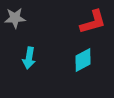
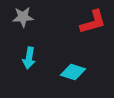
gray star: moved 8 px right, 1 px up
cyan diamond: moved 10 px left, 12 px down; rotated 45 degrees clockwise
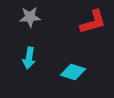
gray star: moved 7 px right
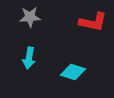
red L-shape: rotated 28 degrees clockwise
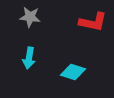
gray star: rotated 10 degrees clockwise
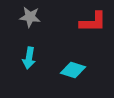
red L-shape: rotated 12 degrees counterclockwise
cyan diamond: moved 2 px up
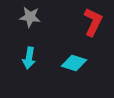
red L-shape: rotated 64 degrees counterclockwise
cyan diamond: moved 1 px right, 7 px up
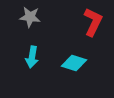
cyan arrow: moved 3 px right, 1 px up
